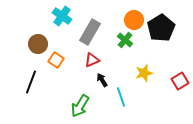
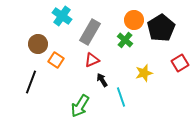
red square: moved 18 px up
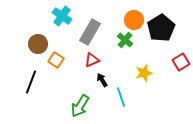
red square: moved 1 px right, 1 px up
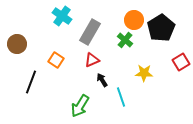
brown circle: moved 21 px left
yellow star: rotated 18 degrees clockwise
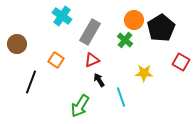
red square: rotated 30 degrees counterclockwise
black arrow: moved 3 px left
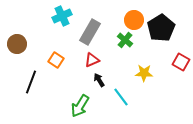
cyan cross: rotated 30 degrees clockwise
cyan line: rotated 18 degrees counterclockwise
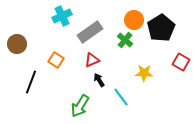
gray rectangle: rotated 25 degrees clockwise
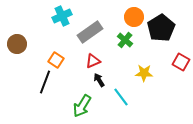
orange circle: moved 3 px up
red triangle: moved 1 px right, 1 px down
black line: moved 14 px right
green arrow: moved 2 px right
